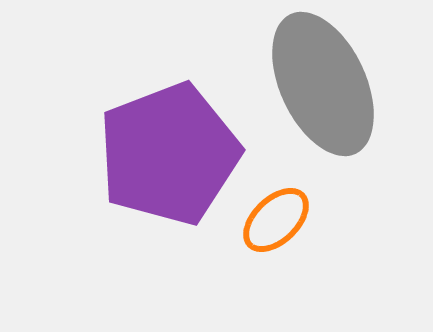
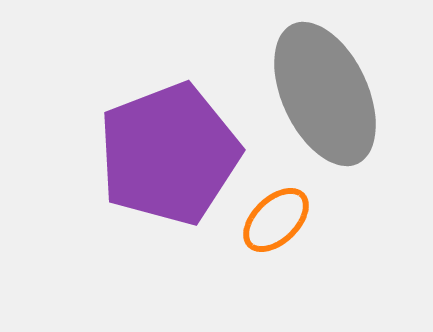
gray ellipse: moved 2 px right, 10 px down
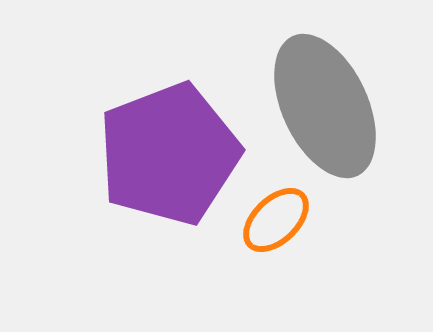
gray ellipse: moved 12 px down
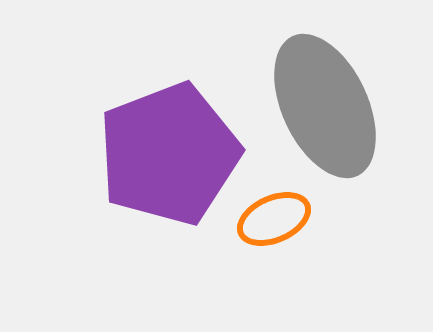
orange ellipse: moved 2 px left, 1 px up; rotated 20 degrees clockwise
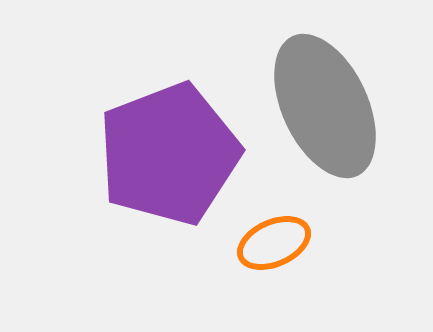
orange ellipse: moved 24 px down
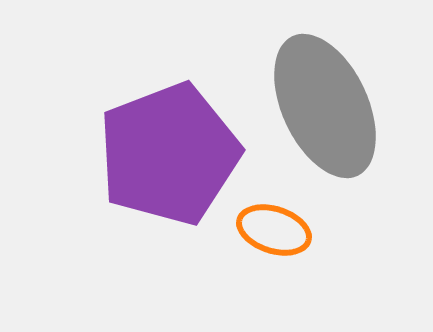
orange ellipse: moved 13 px up; rotated 42 degrees clockwise
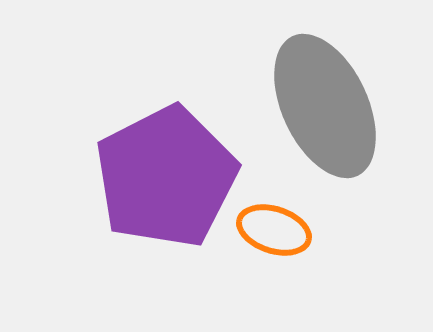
purple pentagon: moved 3 px left, 23 px down; rotated 6 degrees counterclockwise
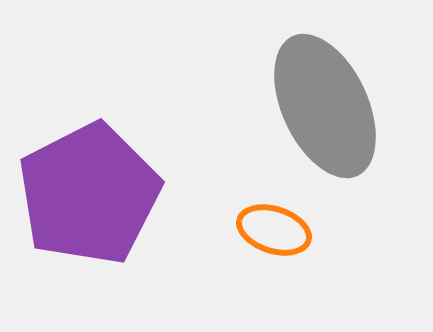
purple pentagon: moved 77 px left, 17 px down
